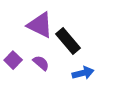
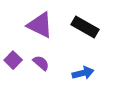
black rectangle: moved 17 px right, 14 px up; rotated 20 degrees counterclockwise
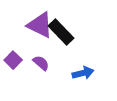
black rectangle: moved 24 px left, 5 px down; rotated 16 degrees clockwise
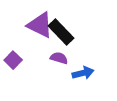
purple semicircle: moved 18 px right, 5 px up; rotated 24 degrees counterclockwise
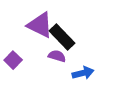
black rectangle: moved 1 px right, 5 px down
purple semicircle: moved 2 px left, 2 px up
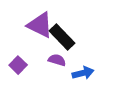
purple semicircle: moved 4 px down
purple square: moved 5 px right, 5 px down
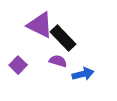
black rectangle: moved 1 px right, 1 px down
purple semicircle: moved 1 px right, 1 px down
blue arrow: moved 1 px down
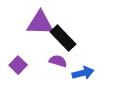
purple triangle: moved 2 px up; rotated 24 degrees counterclockwise
blue arrow: moved 1 px up
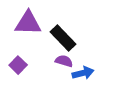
purple triangle: moved 12 px left
purple semicircle: moved 6 px right
